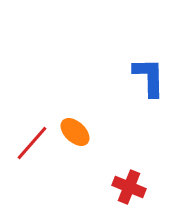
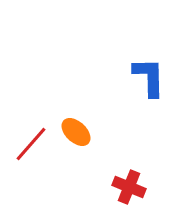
orange ellipse: moved 1 px right
red line: moved 1 px left, 1 px down
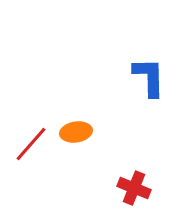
orange ellipse: rotated 52 degrees counterclockwise
red cross: moved 5 px right, 1 px down
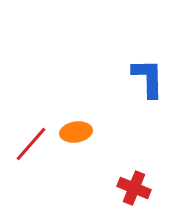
blue L-shape: moved 1 px left, 1 px down
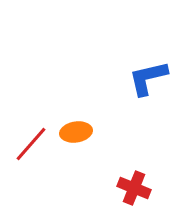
blue L-shape: rotated 102 degrees counterclockwise
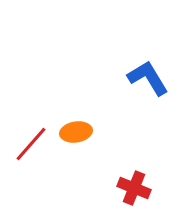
blue L-shape: rotated 72 degrees clockwise
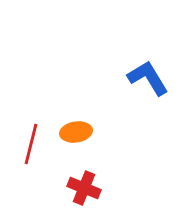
red line: rotated 27 degrees counterclockwise
red cross: moved 50 px left
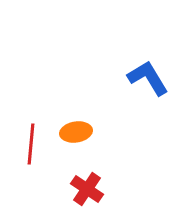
red line: rotated 9 degrees counterclockwise
red cross: moved 3 px right, 1 px down; rotated 12 degrees clockwise
